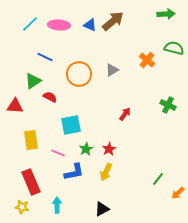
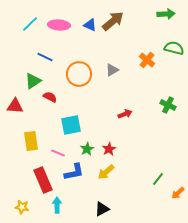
red arrow: rotated 32 degrees clockwise
yellow rectangle: moved 1 px down
green star: moved 1 px right
yellow arrow: rotated 24 degrees clockwise
red rectangle: moved 12 px right, 2 px up
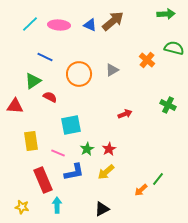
orange arrow: moved 37 px left, 3 px up
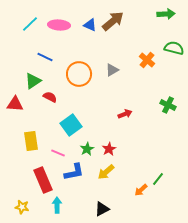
red triangle: moved 2 px up
cyan square: rotated 25 degrees counterclockwise
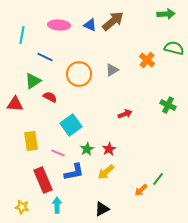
cyan line: moved 8 px left, 11 px down; rotated 36 degrees counterclockwise
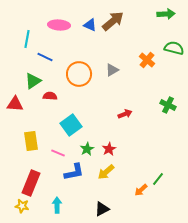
cyan line: moved 5 px right, 4 px down
red semicircle: moved 1 px up; rotated 24 degrees counterclockwise
red rectangle: moved 12 px left, 3 px down; rotated 45 degrees clockwise
yellow star: moved 1 px up
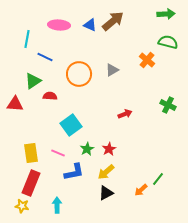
green semicircle: moved 6 px left, 6 px up
yellow rectangle: moved 12 px down
black triangle: moved 4 px right, 16 px up
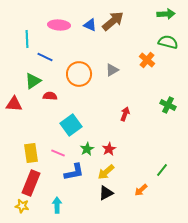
cyan line: rotated 12 degrees counterclockwise
red triangle: moved 1 px left
red arrow: rotated 48 degrees counterclockwise
green line: moved 4 px right, 9 px up
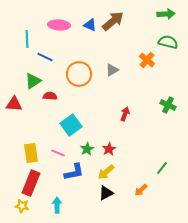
green line: moved 2 px up
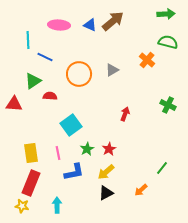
cyan line: moved 1 px right, 1 px down
pink line: rotated 56 degrees clockwise
